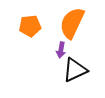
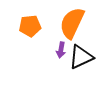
black triangle: moved 6 px right, 13 px up
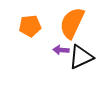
purple arrow: rotated 84 degrees clockwise
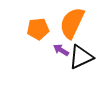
orange pentagon: moved 8 px right, 3 px down
purple arrow: rotated 28 degrees clockwise
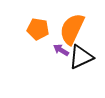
orange semicircle: moved 6 px down
orange pentagon: rotated 15 degrees clockwise
